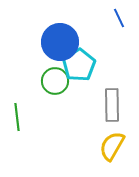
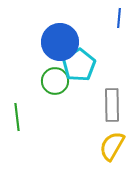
blue line: rotated 30 degrees clockwise
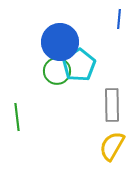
blue line: moved 1 px down
green circle: moved 2 px right, 10 px up
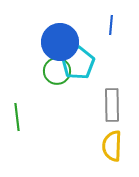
blue line: moved 8 px left, 6 px down
cyan pentagon: moved 1 px left, 2 px up
yellow semicircle: rotated 28 degrees counterclockwise
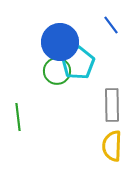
blue line: rotated 42 degrees counterclockwise
green line: moved 1 px right
